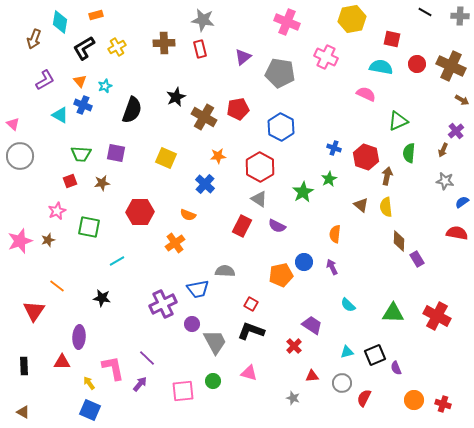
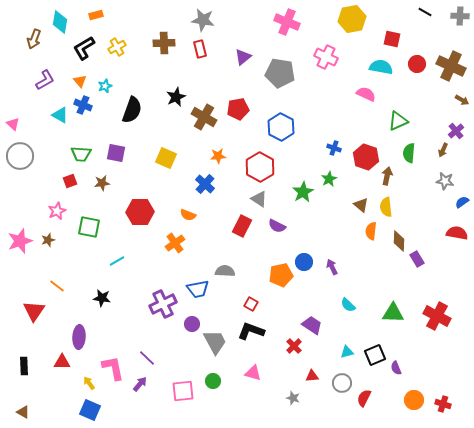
orange semicircle at (335, 234): moved 36 px right, 3 px up
pink triangle at (249, 373): moved 4 px right
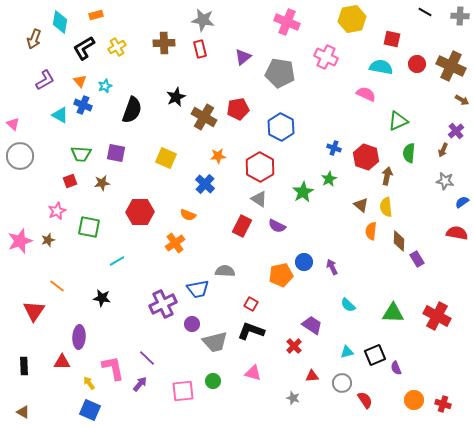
gray trapezoid at (215, 342): rotated 104 degrees clockwise
red semicircle at (364, 398): moved 1 px right, 2 px down; rotated 120 degrees clockwise
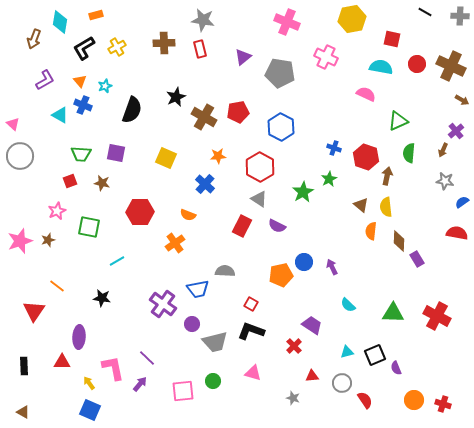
red pentagon at (238, 109): moved 3 px down
brown star at (102, 183): rotated 21 degrees clockwise
purple cross at (163, 304): rotated 28 degrees counterclockwise
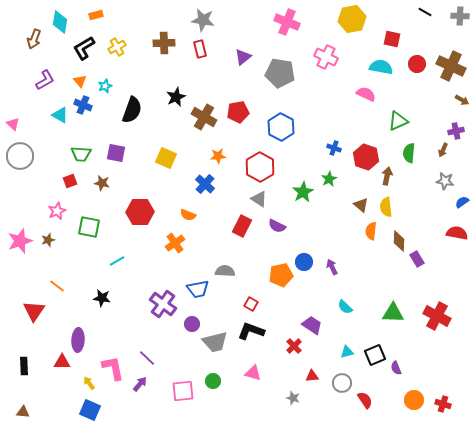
purple cross at (456, 131): rotated 28 degrees clockwise
cyan semicircle at (348, 305): moved 3 px left, 2 px down
purple ellipse at (79, 337): moved 1 px left, 3 px down
brown triangle at (23, 412): rotated 24 degrees counterclockwise
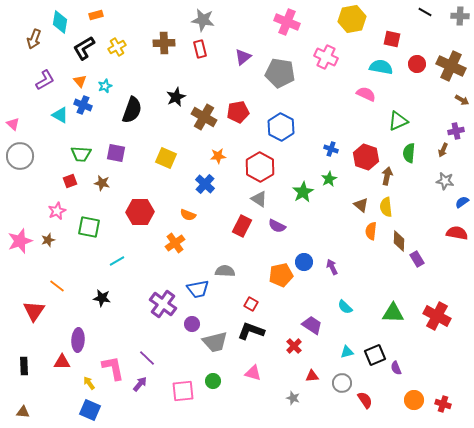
blue cross at (334, 148): moved 3 px left, 1 px down
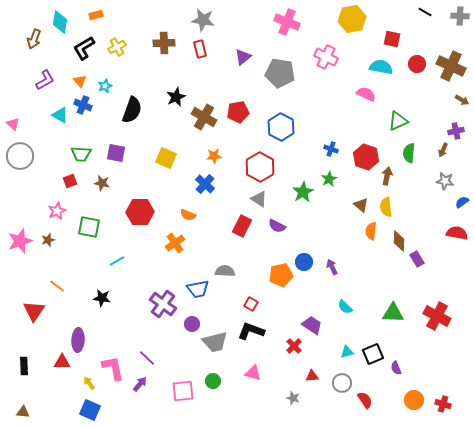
orange star at (218, 156): moved 4 px left
black square at (375, 355): moved 2 px left, 1 px up
